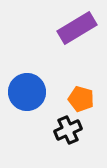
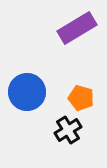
orange pentagon: moved 1 px up
black cross: rotated 8 degrees counterclockwise
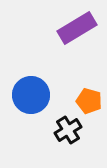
blue circle: moved 4 px right, 3 px down
orange pentagon: moved 8 px right, 3 px down
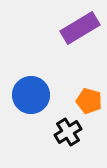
purple rectangle: moved 3 px right
black cross: moved 2 px down
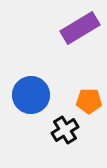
orange pentagon: rotated 15 degrees counterclockwise
black cross: moved 3 px left, 2 px up
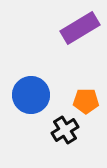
orange pentagon: moved 3 px left
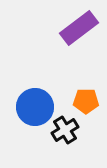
purple rectangle: moved 1 px left; rotated 6 degrees counterclockwise
blue circle: moved 4 px right, 12 px down
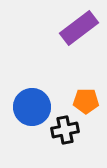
blue circle: moved 3 px left
black cross: rotated 20 degrees clockwise
